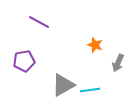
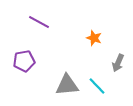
orange star: moved 1 px left, 7 px up
gray triangle: moved 4 px right; rotated 25 degrees clockwise
cyan line: moved 7 px right, 4 px up; rotated 54 degrees clockwise
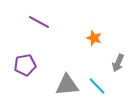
purple pentagon: moved 1 px right, 4 px down
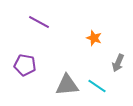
purple pentagon: rotated 20 degrees clockwise
cyan line: rotated 12 degrees counterclockwise
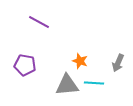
orange star: moved 14 px left, 23 px down
cyan line: moved 3 px left, 3 px up; rotated 30 degrees counterclockwise
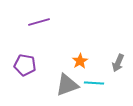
purple line: rotated 45 degrees counterclockwise
orange star: rotated 21 degrees clockwise
gray triangle: rotated 15 degrees counterclockwise
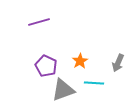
purple pentagon: moved 21 px right, 1 px down; rotated 15 degrees clockwise
gray triangle: moved 4 px left, 5 px down
